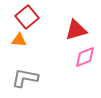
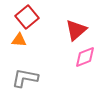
red triangle: rotated 25 degrees counterclockwise
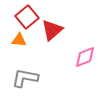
red triangle: moved 24 px left
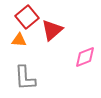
gray L-shape: rotated 104 degrees counterclockwise
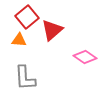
pink diamond: rotated 55 degrees clockwise
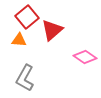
gray L-shape: rotated 32 degrees clockwise
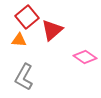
gray L-shape: moved 1 px left, 1 px up
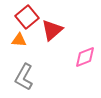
pink diamond: rotated 55 degrees counterclockwise
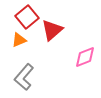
orange triangle: rotated 28 degrees counterclockwise
gray L-shape: rotated 12 degrees clockwise
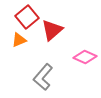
pink diamond: rotated 45 degrees clockwise
gray L-shape: moved 19 px right
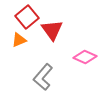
red triangle: rotated 25 degrees counterclockwise
